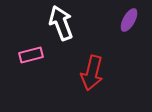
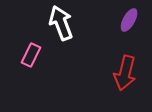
pink rectangle: rotated 50 degrees counterclockwise
red arrow: moved 33 px right
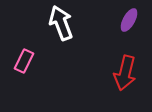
pink rectangle: moved 7 px left, 6 px down
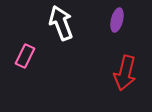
purple ellipse: moved 12 px left; rotated 15 degrees counterclockwise
pink rectangle: moved 1 px right, 5 px up
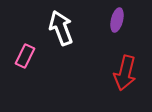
white arrow: moved 5 px down
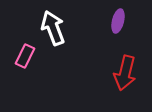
purple ellipse: moved 1 px right, 1 px down
white arrow: moved 8 px left
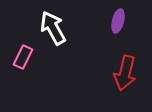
white arrow: rotated 8 degrees counterclockwise
pink rectangle: moved 2 px left, 1 px down
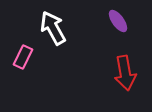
purple ellipse: rotated 50 degrees counterclockwise
red arrow: rotated 24 degrees counterclockwise
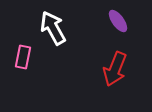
pink rectangle: rotated 15 degrees counterclockwise
red arrow: moved 10 px left, 4 px up; rotated 32 degrees clockwise
